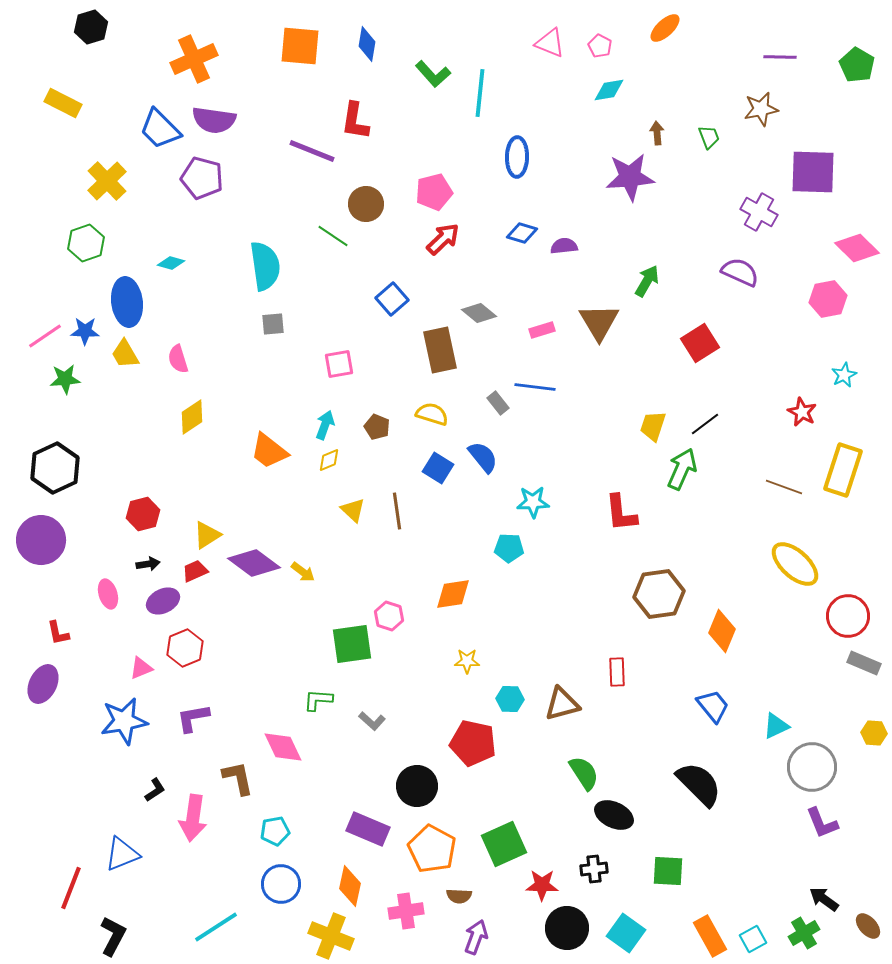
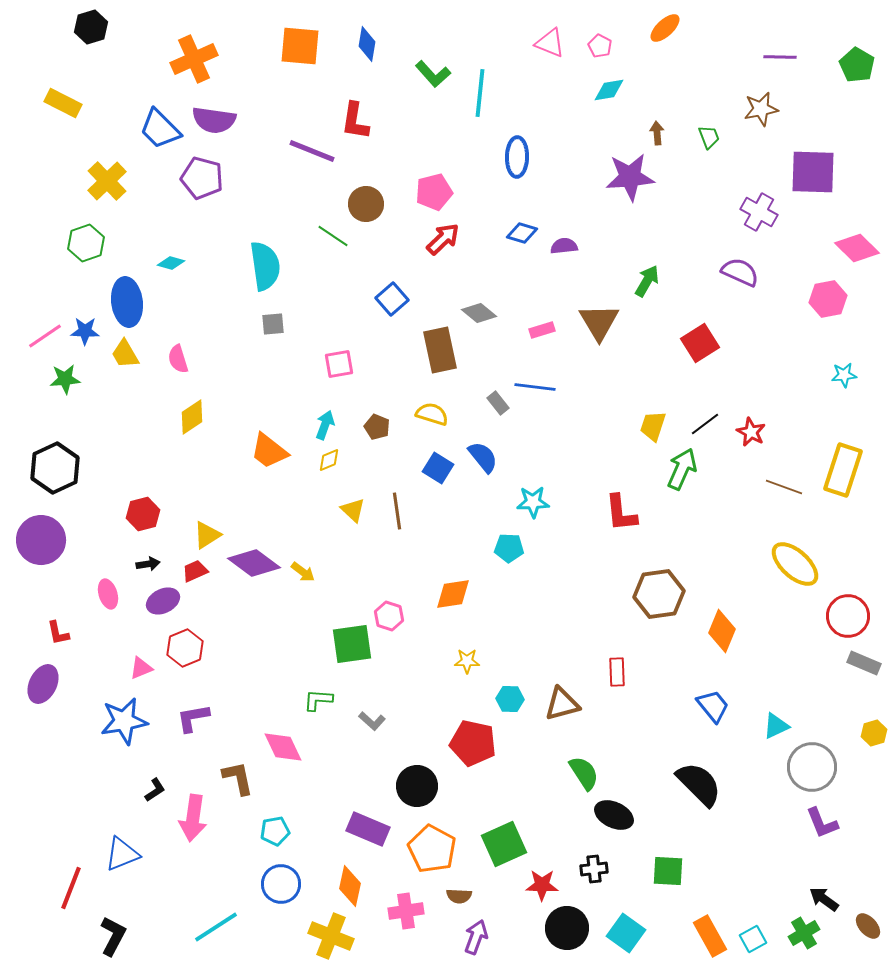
cyan star at (844, 375): rotated 20 degrees clockwise
red star at (802, 412): moved 51 px left, 20 px down
yellow hexagon at (874, 733): rotated 20 degrees counterclockwise
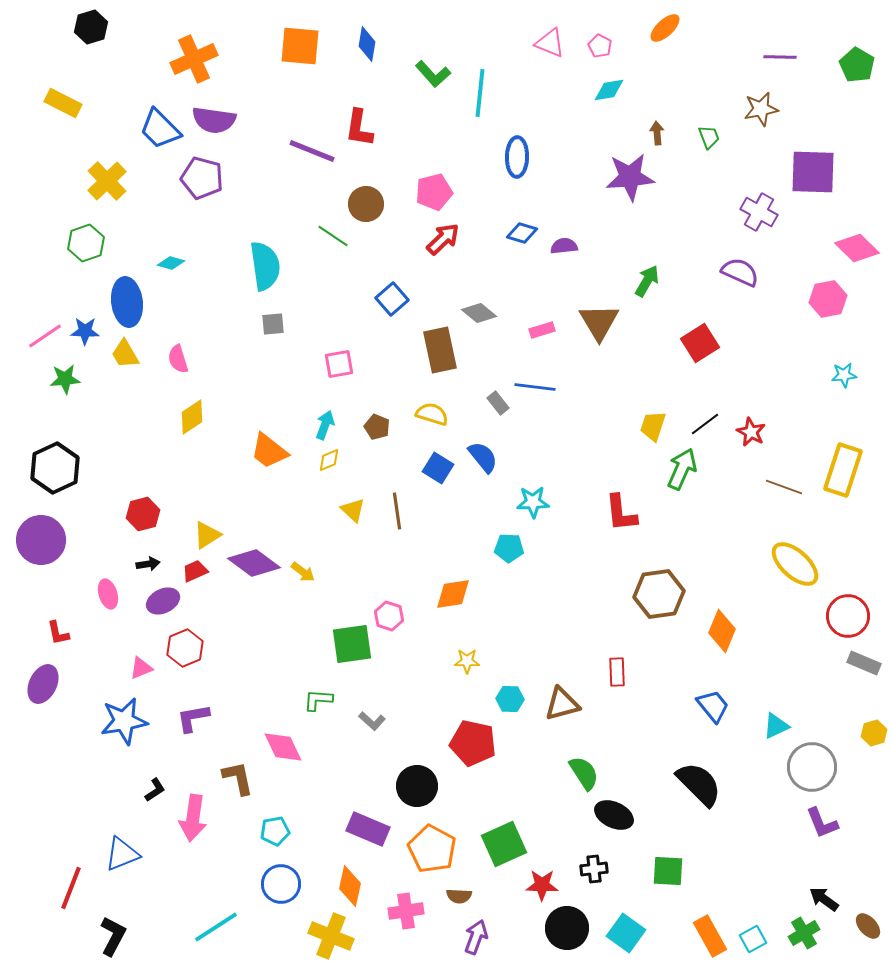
red L-shape at (355, 121): moved 4 px right, 7 px down
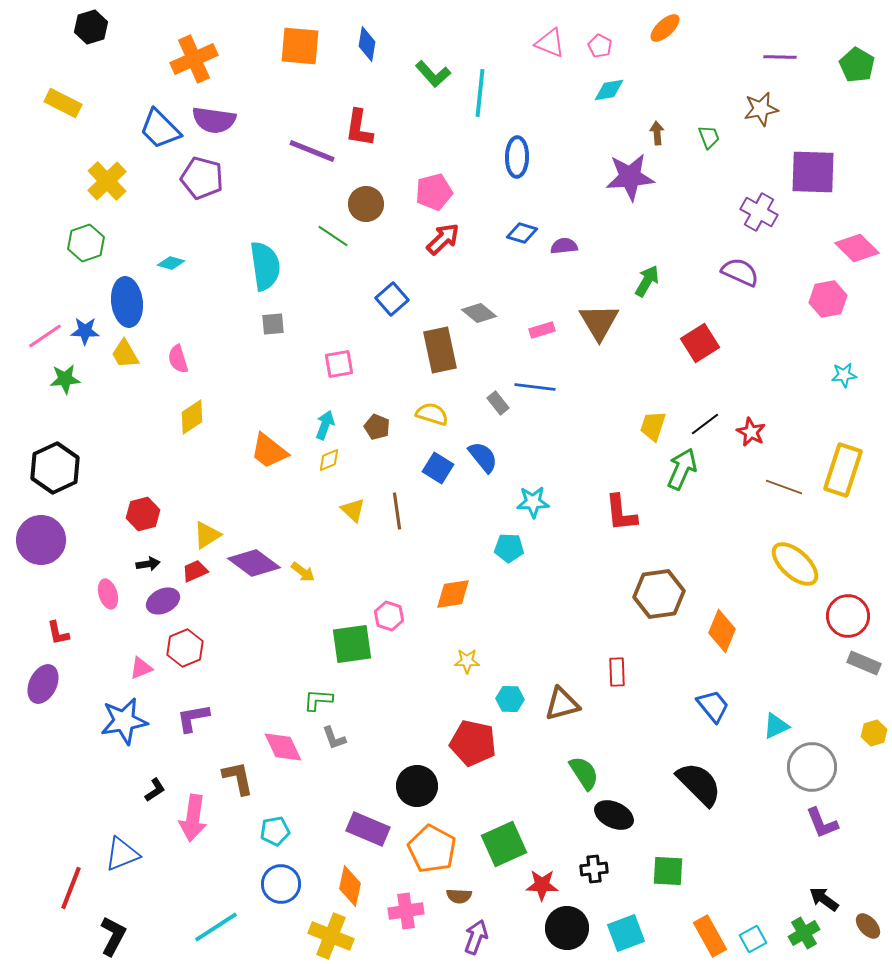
gray L-shape at (372, 721): moved 38 px left, 17 px down; rotated 28 degrees clockwise
cyan square at (626, 933): rotated 33 degrees clockwise
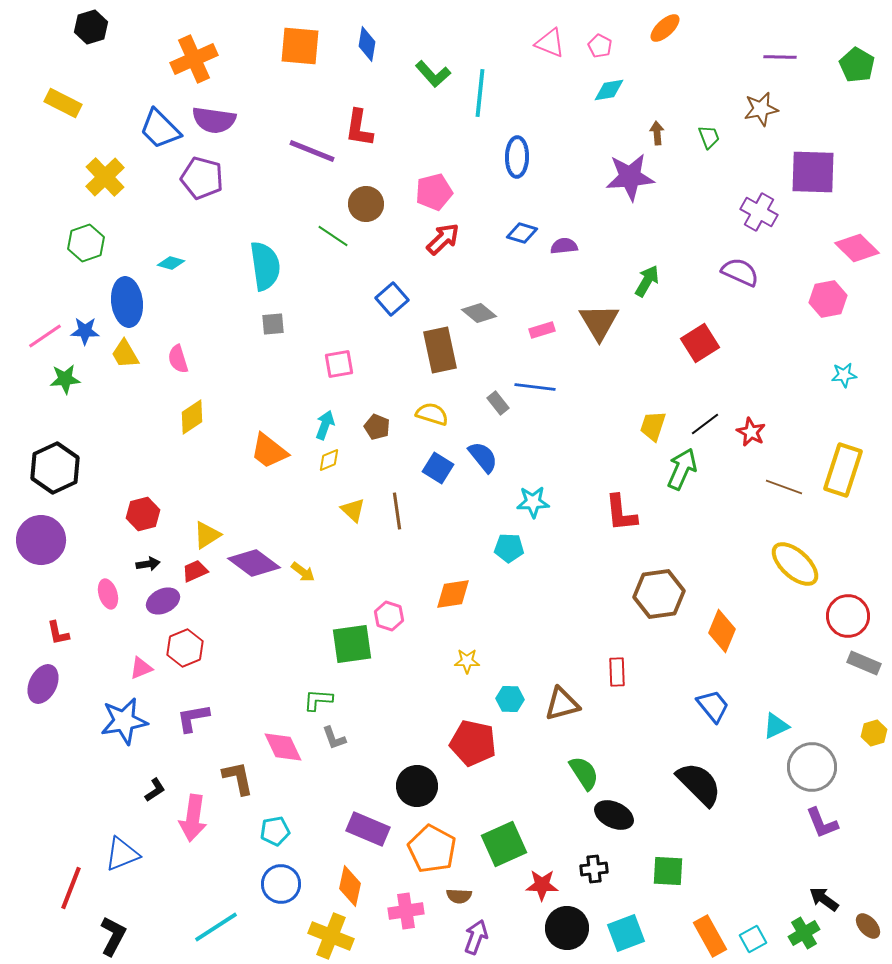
yellow cross at (107, 181): moved 2 px left, 4 px up
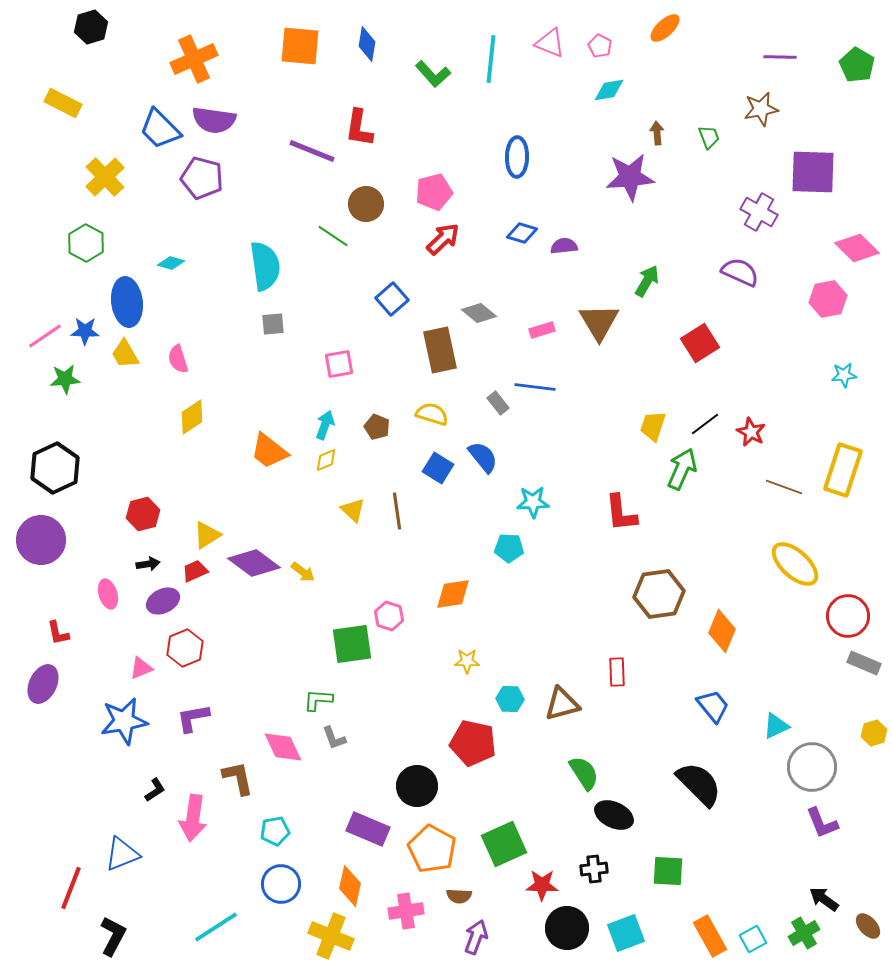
cyan line at (480, 93): moved 11 px right, 34 px up
green hexagon at (86, 243): rotated 12 degrees counterclockwise
yellow diamond at (329, 460): moved 3 px left
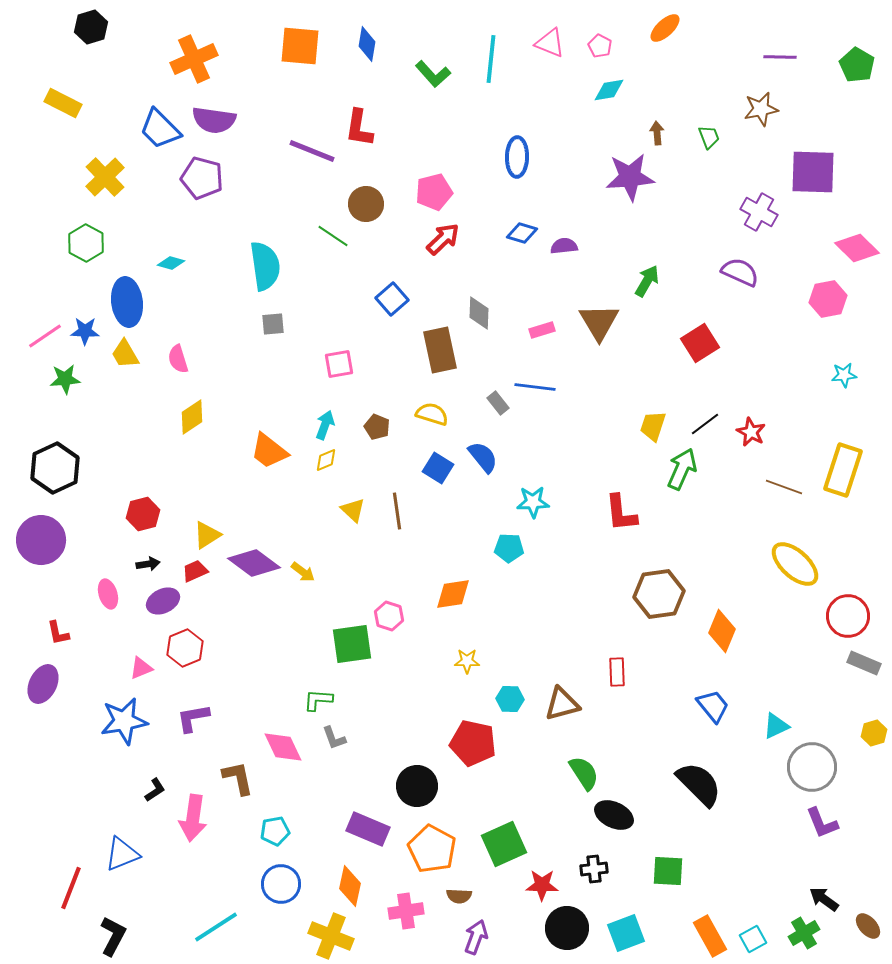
gray diamond at (479, 313): rotated 52 degrees clockwise
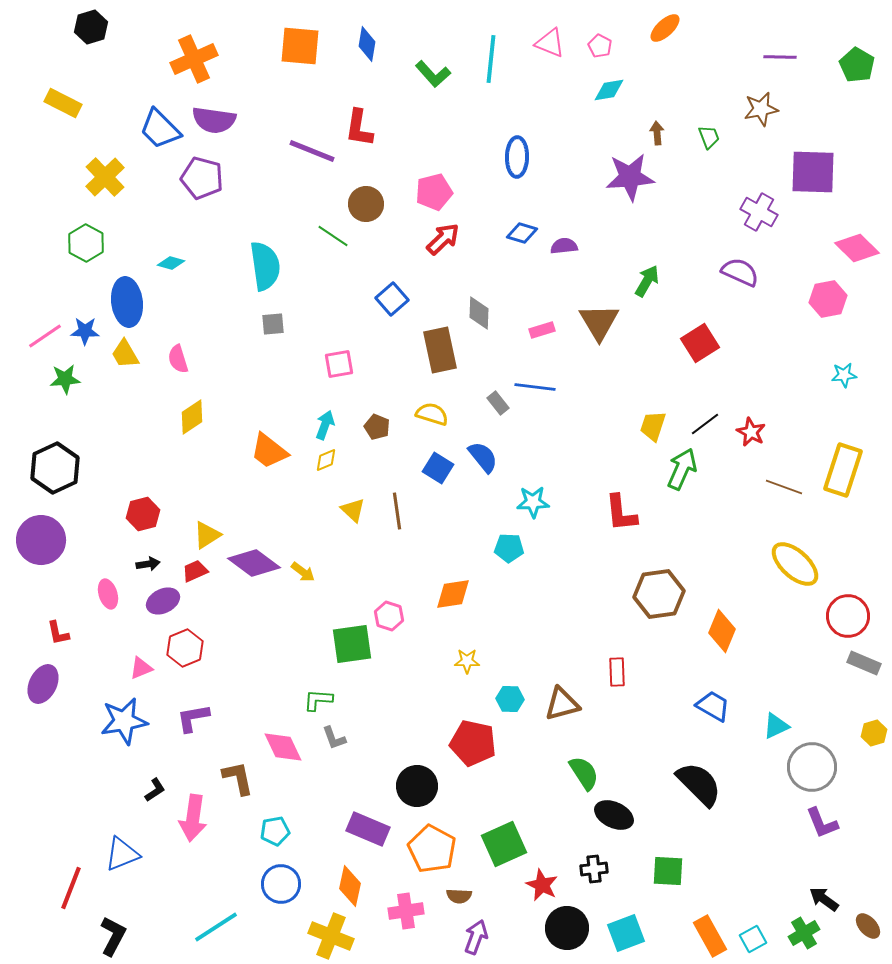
blue trapezoid at (713, 706): rotated 21 degrees counterclockwise
red star at (542, 885): rotated 24 degrees clockwise
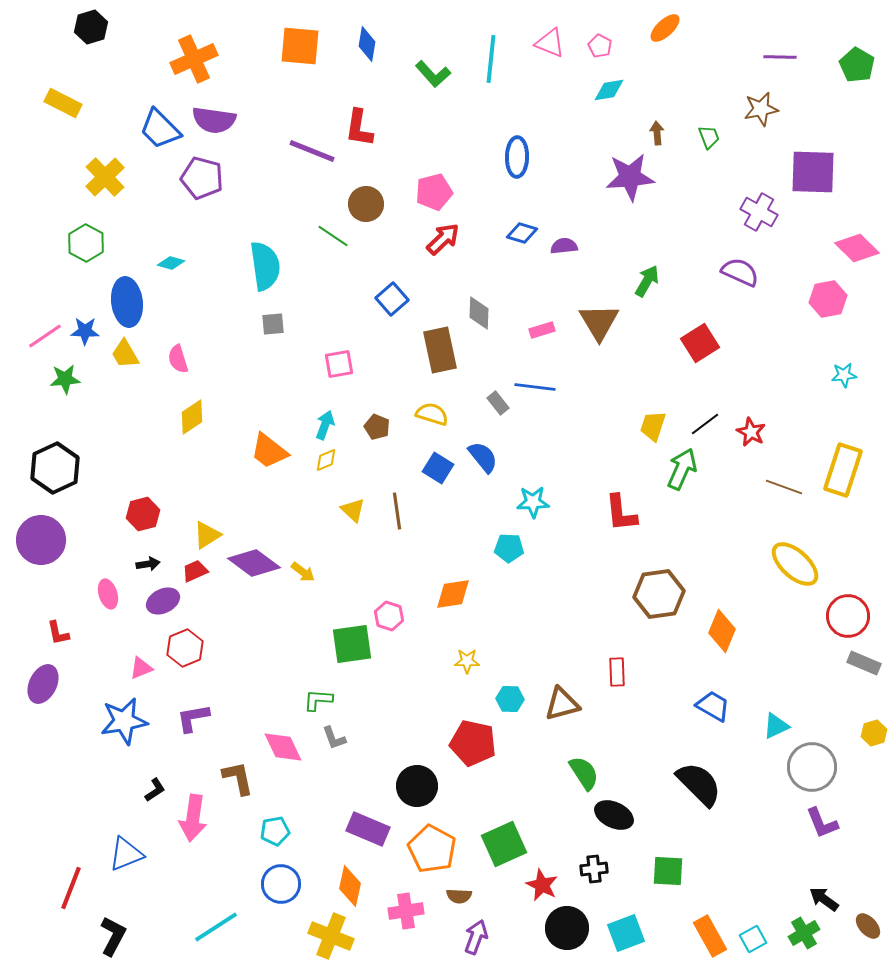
blue triangle at (122, 854): moved 4 px right
